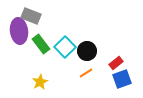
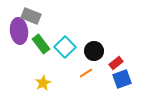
black circle: moved 7 px right
yellow star: moved 3 px right, 1 px down
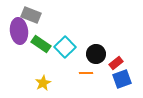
gray rectangle: moved 1 px up
green rectangle: rotated 18 degrees counterclockwise
black circle: moved 2 px right, 3 px down
orange line: rotated 32 degrees clockwise
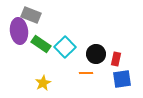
red rectangle: moved 4 px up; rotated 40 degrees counterclockwise
blue square: rotated 12 degrees clockwise
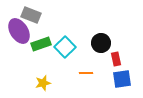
purple ellipse: rotated 25 degrees counterclockwise
green rectangle: rotated 54 degrees counterclockwise
black circle: moved 5 px right, 11 px up
red rectangle: rotated 24 degrees counterclockwise
yellow star: rotated 14 degrees clockwise
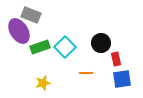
green rectangle: moved 1 px left, 3 px down
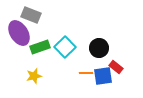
purple ellipse: moved 2 px down
black circle: moved 2 px left, 5 px down
red rectangle: moved 8 px down; rotated 40 degrees counterclockwise
blue square: moved 19 px left, 3 px up
yellow star: moved 9 px left, 7 px up
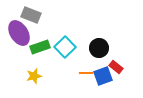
blue square: rotated 12 degrees counterclockwise
